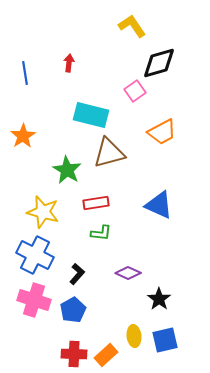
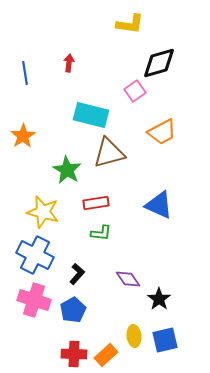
yellow L-shape: moved 2 px left, 2 px up; rotated 132 degrees clockwise
purple diamond: moved 6 px down; rotated 30 degrees clockwise
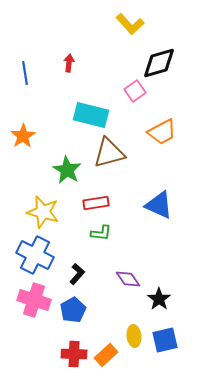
yellow L-shape: rotated 40 degrees clockwise
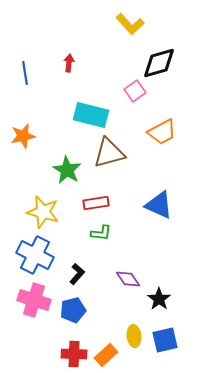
orange star: rotated 20 degrees clockwise
blue pentagon: rotated 15 degrees clockwise
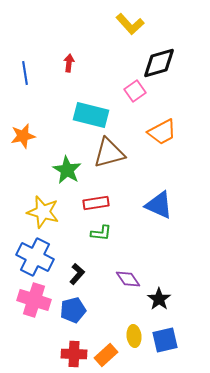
blue cross: moved 2 px down
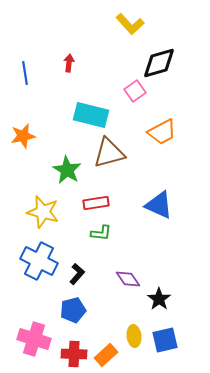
blue cross: moved 4 px right, 4 px down
pink cross: moved 39 px down
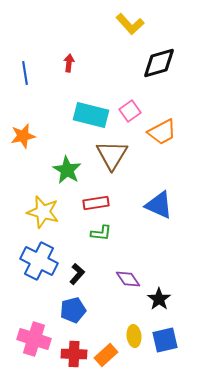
pink square: moved 5 px left, 20 px down
brown triangle: moved 3 px right, 2 px down; rotated 44 degrees counterclockwise
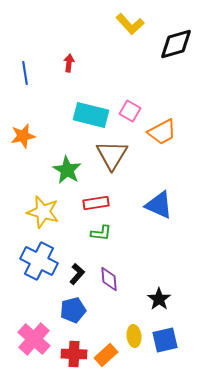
black diamond: moved 17 px right, 19 px up
pink square: rotated 25 degrees counterclockwise
purple diamond: moved 19 px left; rotated 30 degrees clockwise
pink cross: rotated 24 degrees clockwise
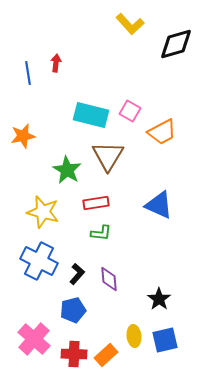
red arrow: moved 13 px left
blue line: moved 3 px right
brown triangle: moved 4 px left, 1 px down
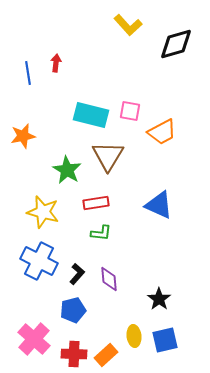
yellow L-shape: moved 2 px left, 1 px down
pink square: rotated 20 degrees counterclockwise
